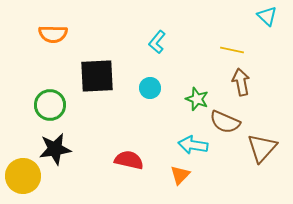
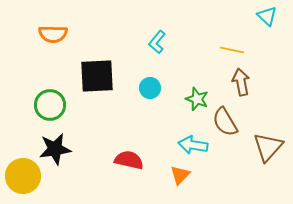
brown semicircle: rotated 36 degrees clockwise
brown triangle: moved 6 px right, 1 px up
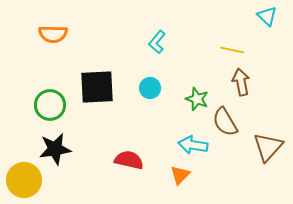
black square: moved 11 px down
yellow circle: moved 1 px right, 4 px down
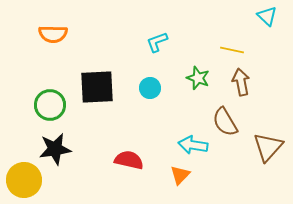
cyan L-shape: rotated 30 degrees clockwise
green star: moved 1 px right, 21 px up
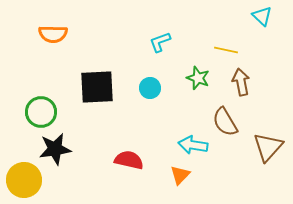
cyan triangle: moved 5 px left
cyan L-shape: moved 3 px right
yellow line: moved 6 px left
green circle: moved 9 px left, 7 px down
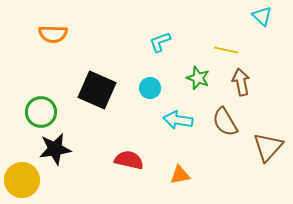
black square: moved 3 px down; rotated 27 degrees clockwise
cyan arrow: moved 15 px left, 25 px up
orange triangle: rotated 35 degrees clockwise
yellow circle: moved 2 px left
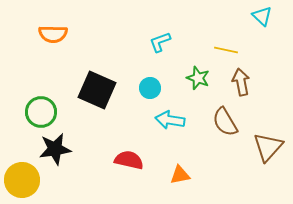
cyan arrow: moved 8 px left
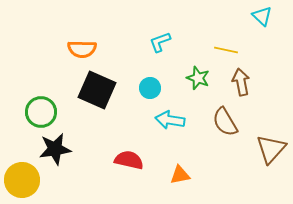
orange semicircle: moved 29 px right, 15 px down
brown triangle: moved 3 px right, 2 px down
